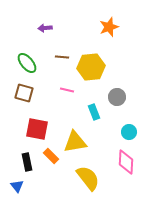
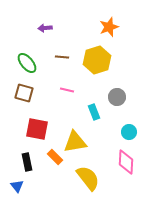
yellow hexagon: moved 6 px right, 7 px up; rotated 12 degrees counterclockwise
orange rectangle: moved 4 px right, 1 px down
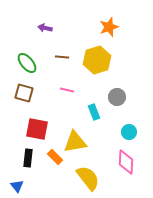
purple arrow: rotated 16 degrees clockwise
black rectangle: moved 1 px right, 4 px up; rotated 18 degrees clockwise
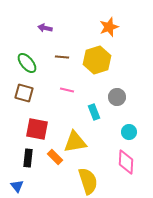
yellow semicircle: moved 3 px down; rotated 20 degrees clockwise
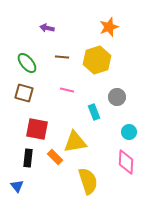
purple arrow: moved 2 px right
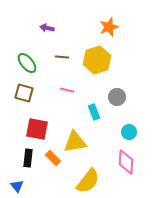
orange rectangle: moved 2 px left, 1 px down
yellow semicircle: rotated 56 degrees clockwise
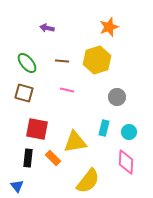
brown line: moved 4 px down
cyan rectangle: moved 10 px right, 16 px down; rotated 35 degrees clockwise
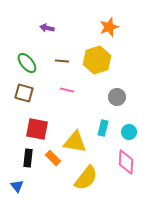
cyan rectangle: moved 1 px left
yellow triangle: rotated 20 degrees clockwise
yellow semicircle: moved 2 px left, 3 px up
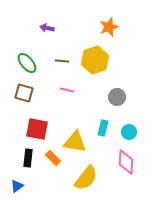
yellow hexagon: moved 2 px left
blue triangle: rotated 32 degrees clockwise
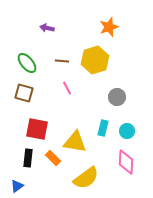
pink line: moved 2 px up; rotated 48 degrees clockwise
cyan circle: moved 2 px left, 1 px up
yellow semicircle: rotated 16 degrees clockwise
